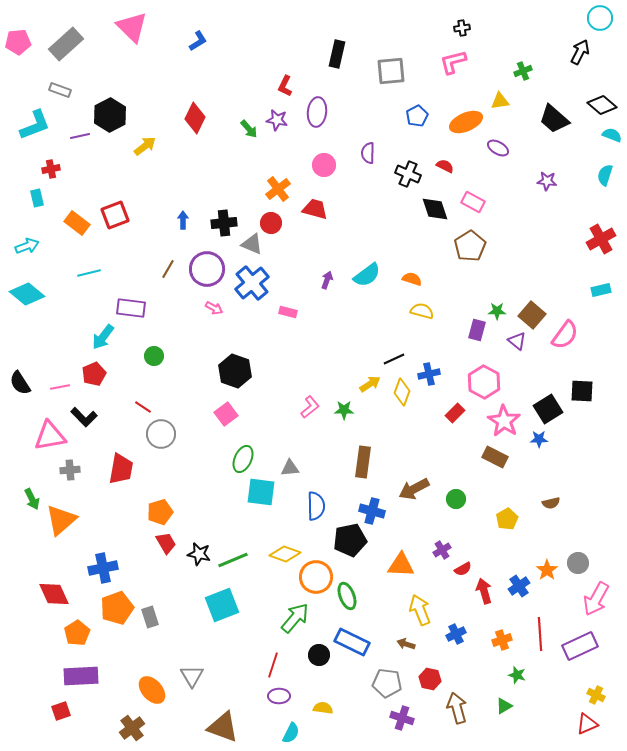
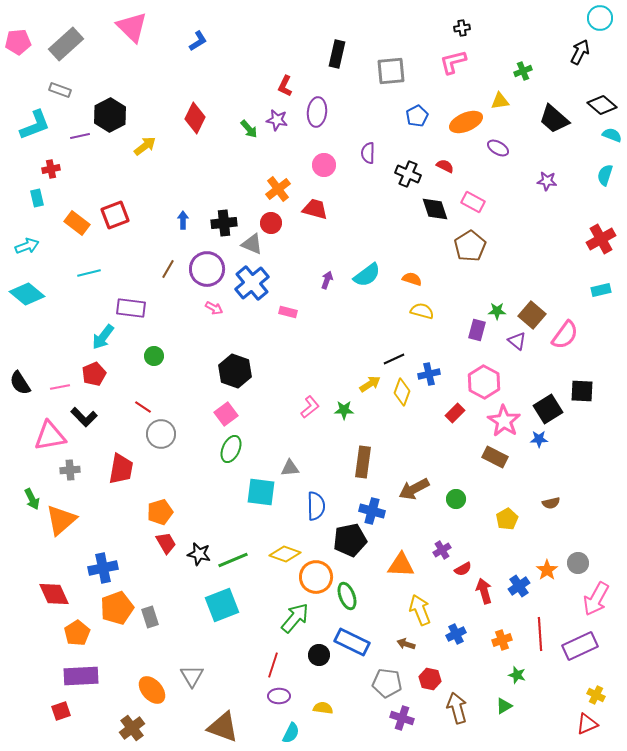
green ellipse at (243, 459): moved 12 px left, 10 px up
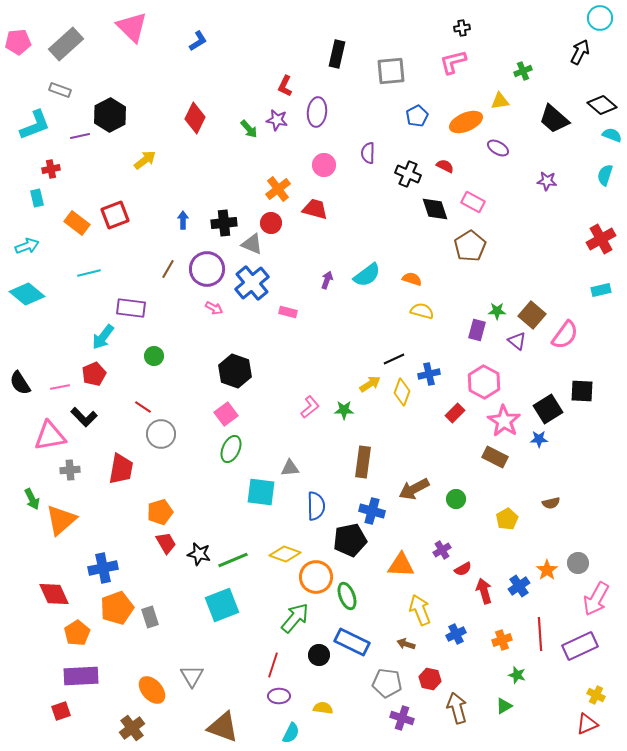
yellow arrow at (145, 146): moved 14 px down
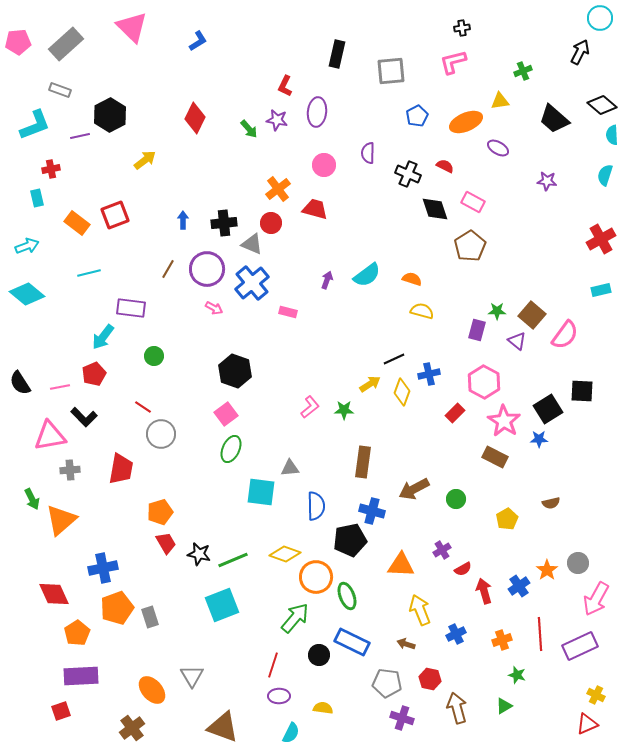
cyan semicircle at (612, 135): rotated 114 degrees counterclockwise
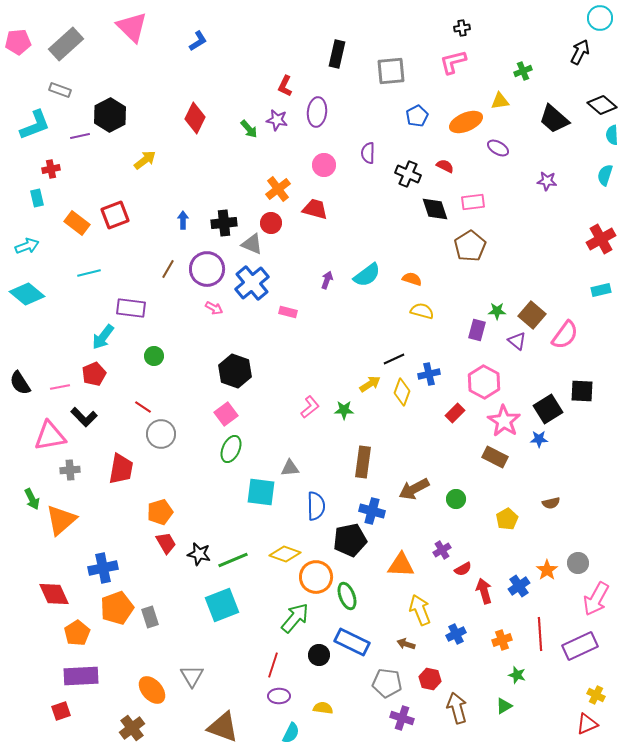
pink rectangle at (473, 202): rotated 35 degrees counterclockwise
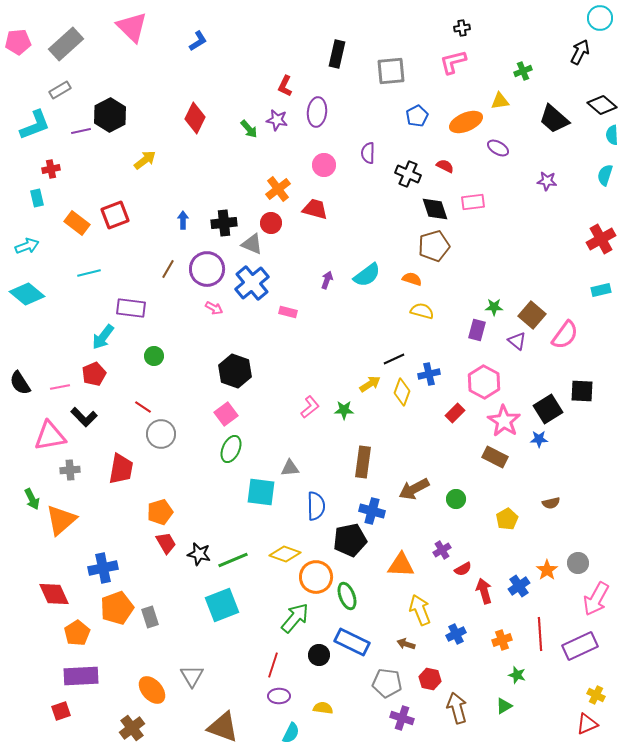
gray rectangle at (60, 90): rotated 50 degrees counterclockwise
purple line at (80, 136): moved 1 px right, 5 px up
brown pentagon at (470, 246): moved 36 px left; rotated 16 degrees clockwise
green star at (497, 311): moved 3 px left, 4 px up
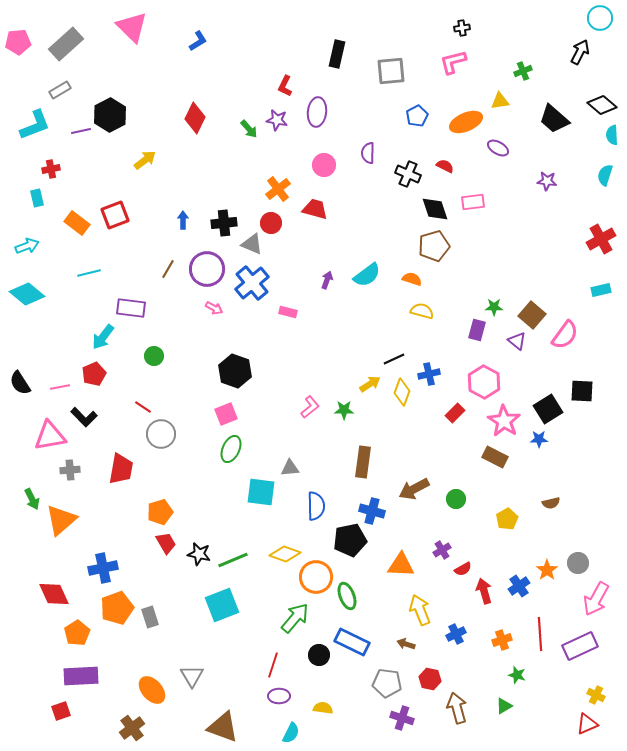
pink square at (226, 414): rotated 15 degrees clockwise
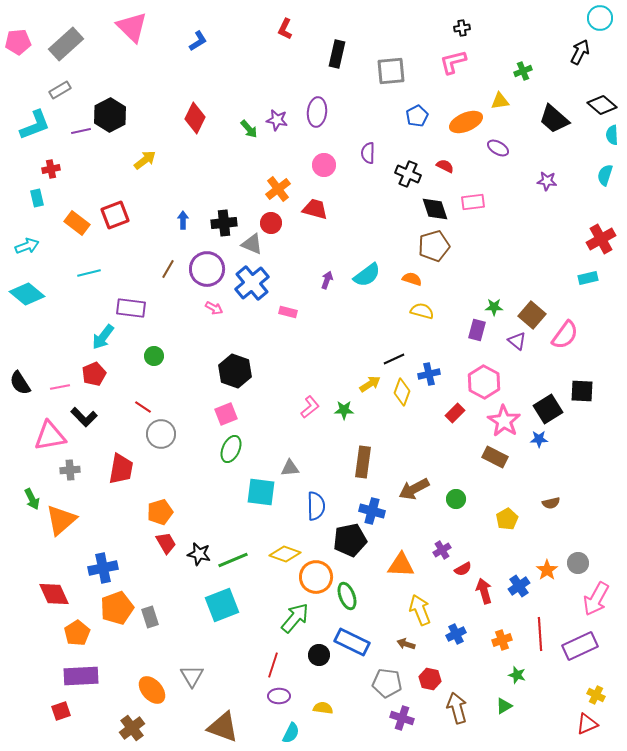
red L-shape at (285, 86): moved 57 px up
cyan rectangle at (601, 290): moved 13 px left, 12 px up
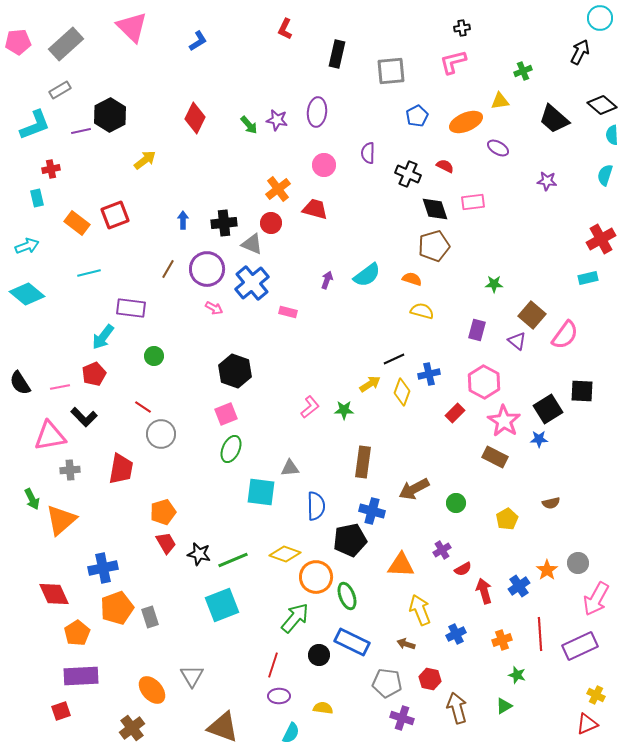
green arrow at (249, 129): moved 4 px up
green star at (494, 307): moved 23 px up
green circle at (456, 499): moved 4 px down
orange pentagon at (160, 512): moved 3 px right
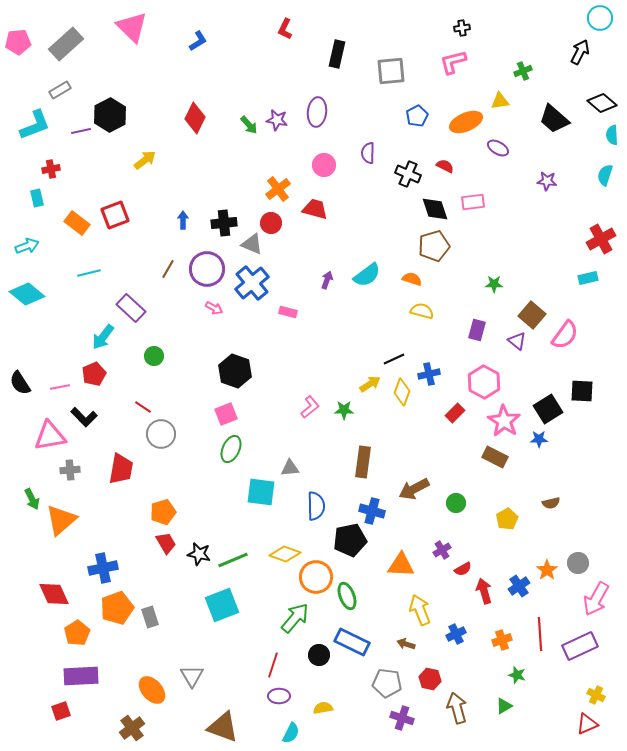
black diamond at (602, 105): moved 2 px up
purple rectangle at (131, 308): rotated 36 degrees clockwise
yellow semicircle at (323, 708): rotated 18 degrees counterclockwise
